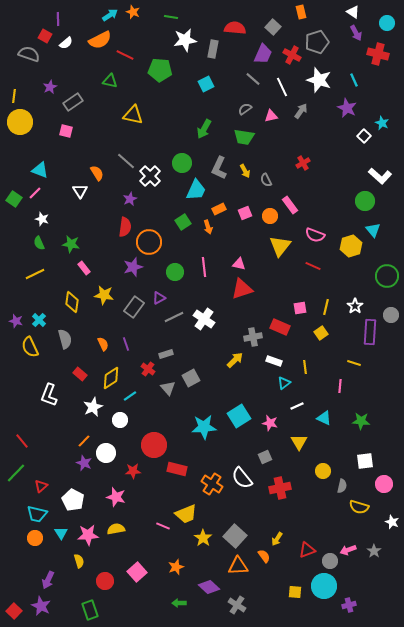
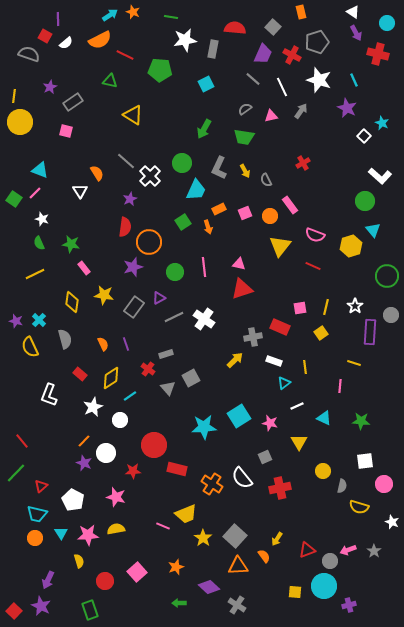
yellow triangle at (133, 115): rotated 20 degrees clockwise
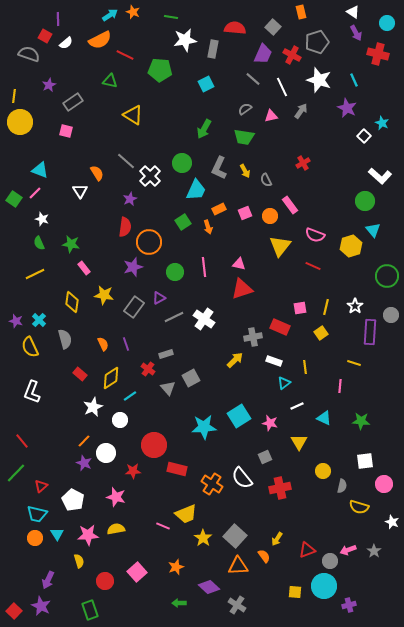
purple star at (50, 87): moved 1 px left, 2 px up
white L-shape at (49, 395): moved 17 px left, 3 px up
cyan triangle at (61, 533): moved 4 px left, 1 px down
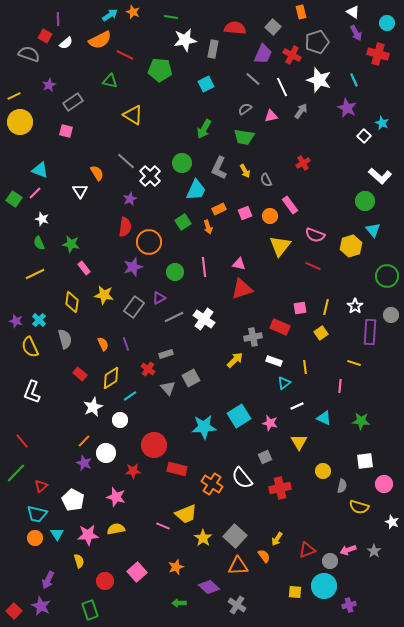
yellow line at (14, 96): rotated 56 degrees clockwise
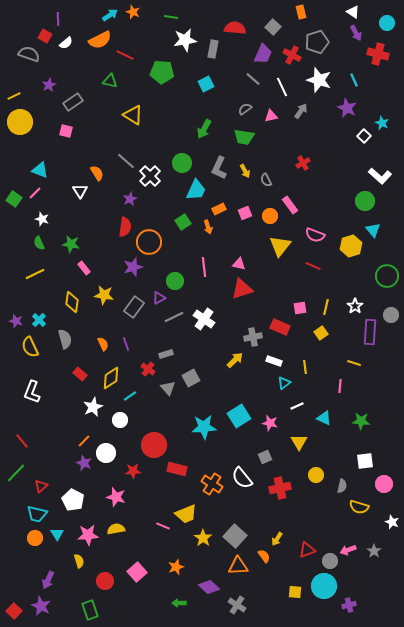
green pentagon at (160, 70): moved 2 px right, 2 px down
green circle at (175, 272): moved 9 px down
yellow circle at (323, 471): moved 7 px left, 4 px down
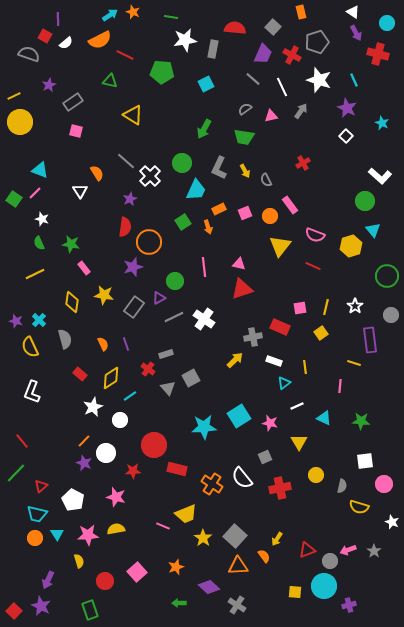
pink square at (66, 131): moved 10 px right
white square at (364, 136): moved 18 px left
purple rectangle at (370, 332): moved 8 px down; rotated 10 degrees counterclockwise
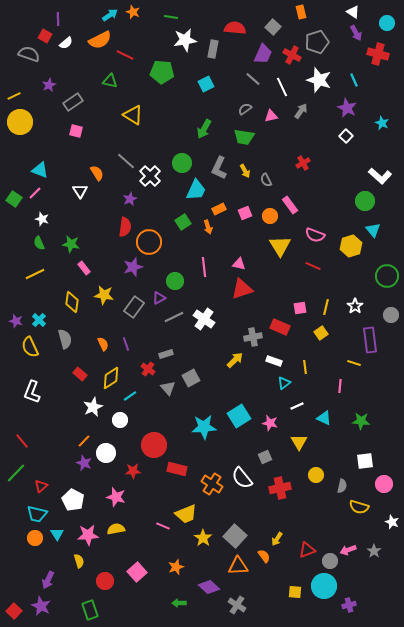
yellow triangle at (280, 246): rotated 10 degrees counterclockwise
